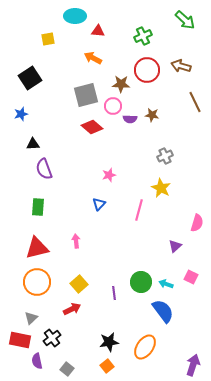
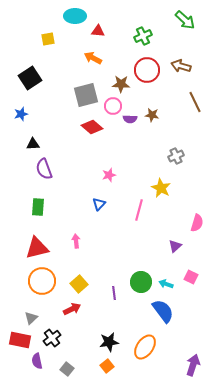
gray cross at (165, 156): moved 11 px right
orange circle at (37, 282): moved 5 px right, 1 px up
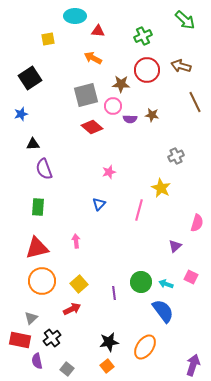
pink star at (109, 175): moved 3 px up
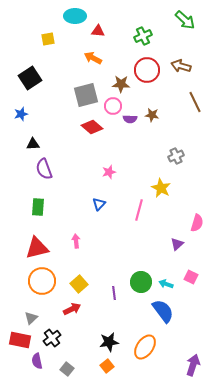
purple triangle at (175, 246): moved 2 px right, 2 px up
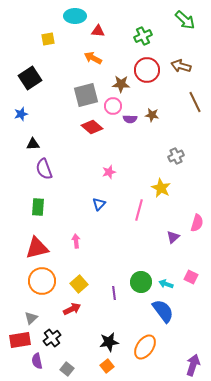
purple triangle at (177, 244): moved 4 px left, 7 px up
red rectangle at (20, 340): rotated 20 degrees counterclockwise
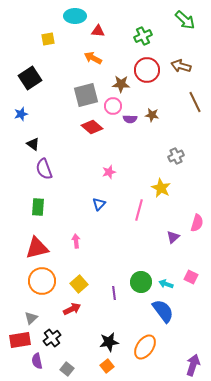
black triangle at (33, 144): rotated 40 degrees clockwise
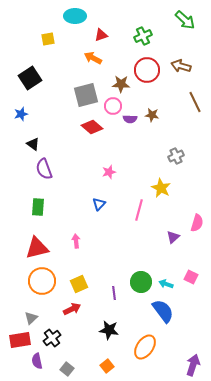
red triangle at (98, 31): moved 3 px right, 4 px down; rotated 24 degrees counterclockwise
yellow square at (79, 284): rotated 18 degrees clockwise
black star at (109, 342): moved 12 px up; rotated 18 degrees clockwise
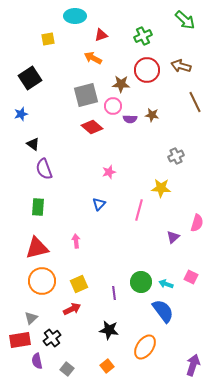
yellow star at (161, 188): rotated 24 degrees counterclockwise
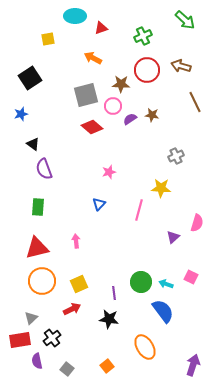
red triangle at (101, 35): moved 7 px up
purple semicircle at (130, 119): rotated 144 degrees clockwise
black star at (109, 330): moved 11 px up
orange ellipse at (145, 347): rotated 65 degrees counterclockwise
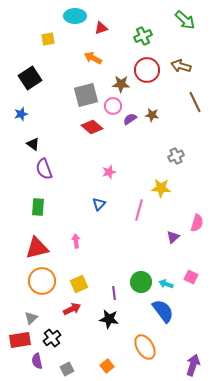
gray square at (67, 369): rotated 24 degrees clockwise
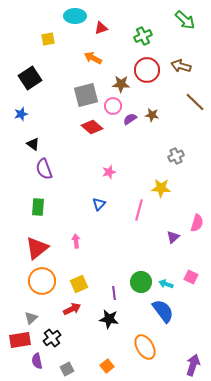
brown line at (195, 102): rotated 20 degrees counterclockwise
red triangle at (37, 248): rotated 25 degrees counterclockwise
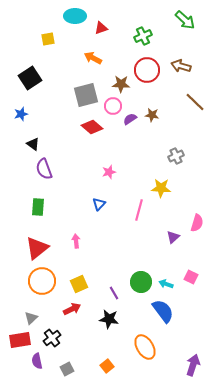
purple line at (114, 293): rotated 24 degrees counterclockwise
